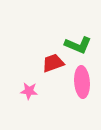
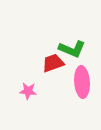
green L-shape: moved 6 px left, 4 px down
pink star: moved 1 px left
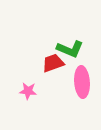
green L-shape: moved 2 px left
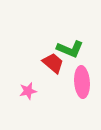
red trapezoid: rotated 60 degrees clockwise
pink star: rotated 18 degrees counterclockwise
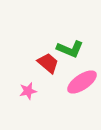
red trapezoid: moved 5 px left
pink ellipse: rotated 60 degrees clockwise
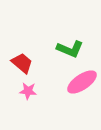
red trapezoid: moved 26 px left
pink star: rotated 18 degrees clockwise
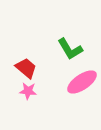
green L-shape: rotated 36 degrees clockwise
red trapezoid: moved 4 px right, 5 px down
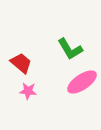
red trapezoid: moved 5 px left, 5 px up
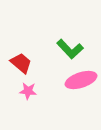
green L-shape: rotated 12 degrees counterclockwise
pink ellipse: moved 1 px left, 2 px up; rotated 16 degrees clockwise
